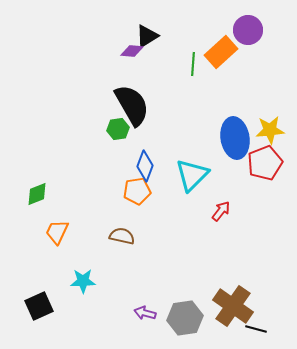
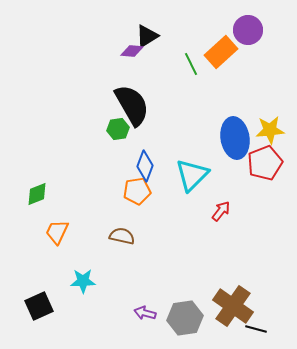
green line: moved 2 px left; rotated 30 degrees counterclockwise
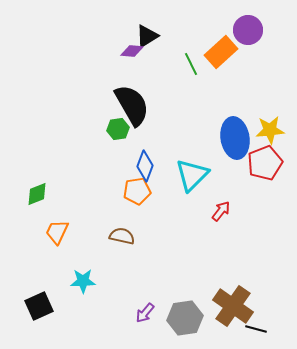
purple arrow: rotated 65 degrees counterclockwise
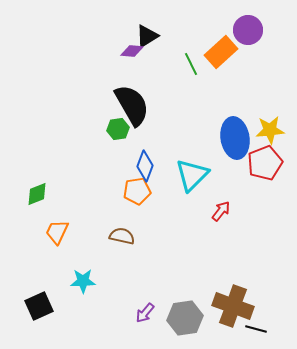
brown cross: rotated 15 degrees counterclockwise
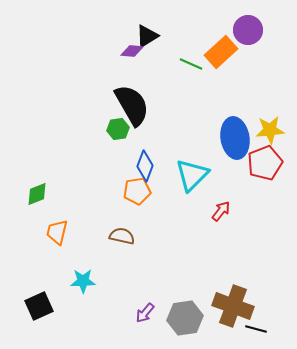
green line: rotated 40 degrees counterclockwise
orange trapezoid: rotated 12 degrees counterclockwise
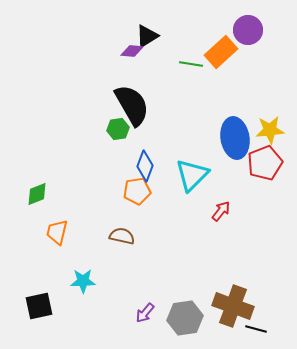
green line: rotated 15 degrees counterclockwise
black square: rotated 12 degrees clockwise
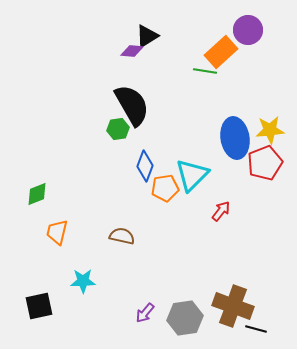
green line: moved 14 px right, 7 px down
orange pentagon: moved 28 px right, 3 px up
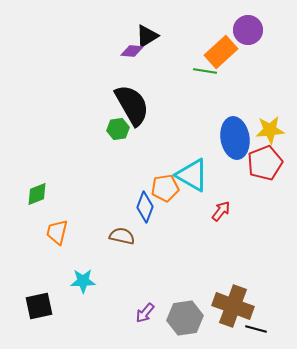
blue diamond: moved 41 px down
cyan triangle: rotated 45 degrees counterclockwise
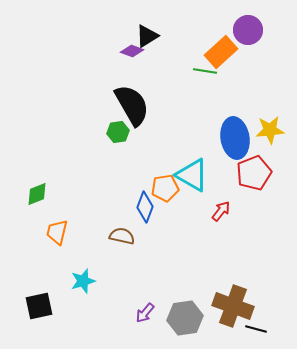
purple diamond: rotated 15 degrees clockwise
green hexagon: moved 3 px down
red pentagon: moved 11 px left, 10 px down
cyan star: rotated 15 degrees counterclockwise
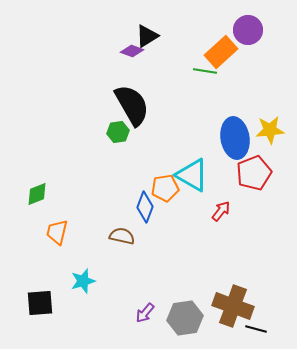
black square: moved 1 px right, 3 px up; rotated 8 degrees clockwise
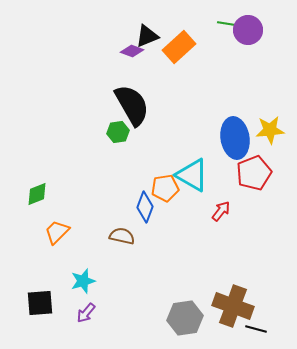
black triangle: rotated 10 degrees clockwise
orange rectangle: moved 42 px left, 5 px up
green line: moved 24 px right, 47 px up
orange trapezoid: rotated 32 degrees clockwise
purple arrow: moved 59 px left
